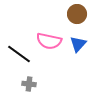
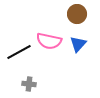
black line: moved 2 px up; rotated 65 degrees counterclockwise
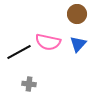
pink semicircle: moved 1 px left, 1 px down
